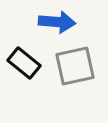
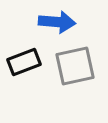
black rectangle: moved 1 px up; rotated 60 degrees counterclockwise
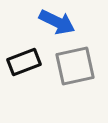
blue arrow: rotated 21 degrees clockwise
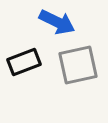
gray square: moved 3 px right, 1 px up
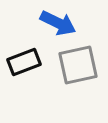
blue arrow: moved 1 px right, 1 px down
